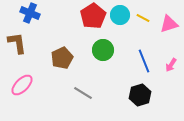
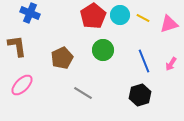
brown L-shape: moved 3 px down
pink arrow: moved 1 px up
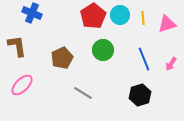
blue cross: moved 2 px right
yellow line: rotated 56 degrees clockwise
pink triangle: moved 2 px left
blue line: moved 2 px up
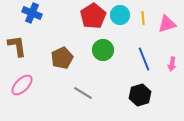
pink arrow: moved 1 px right; rotated 24 degrees counterclockwise
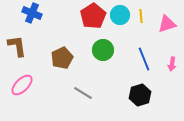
yellow line: moved 2 px left, 2 px up
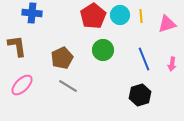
blue cross: rotated 18 degrees counterclockwise
gray line: moved 15 px left, 7 px up
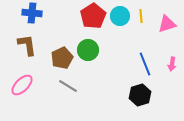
cyan circle: moved 1 px down
brown L-shape: moved 10 px right, 1 px up
green circle: moved 15 px left
blue line: moved 1 px right, 5 px down
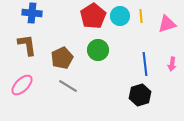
green circle: moved 10 px right
blue line: rotated 15 degrees clockwise
